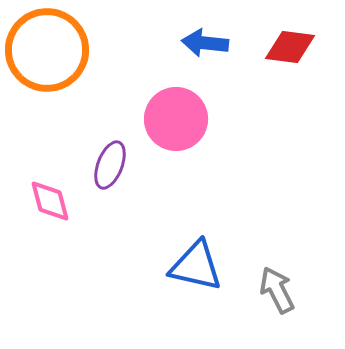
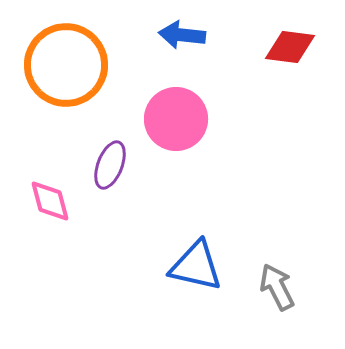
blue arrow: moved 23 px left, 8 px up
orange circle: moved 19 px right, 15 px down
gray arrow: moved 3 px up
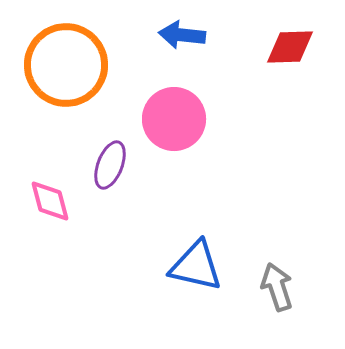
red diamond: rotated 9 degrees counterclockwise
pink circle: moved 2 px left
gray arrow: rotated 9 degrees clockwise
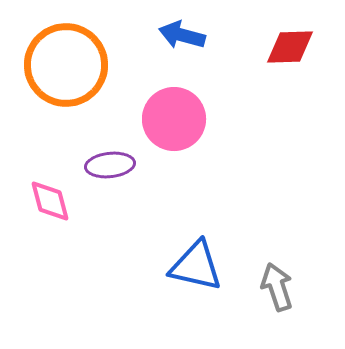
blue arrow: rotated 9 degrees clockwise
purple ellipse: rotated 63 degrees clockwise
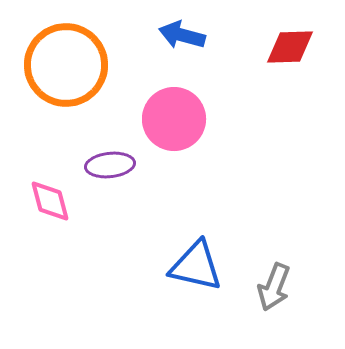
gray arrow: moved 3 px left; rotated 141 degrees counterclockwise
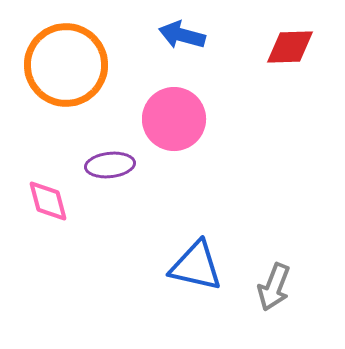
pink diamond: moved 2 px left
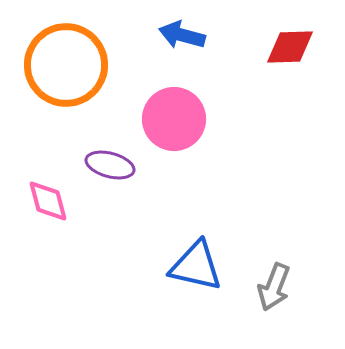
purple ellipse: rotated 21 degrees clockwise
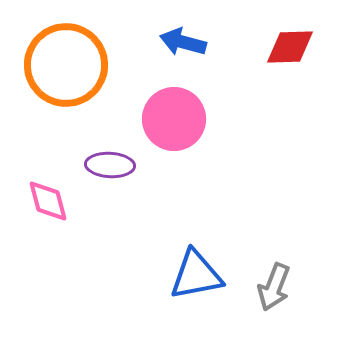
blue arrow: moved 1 px right, 7 px down
purple ellipse: rotated 12 degrees counterclockwise
blue triangle: moved 9 px down; rotated 24 degrees counterclockwise
